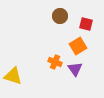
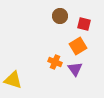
red square: moved 2 px left
yellow triangle: moved 4 px down
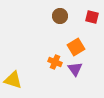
red square: moved 8 px right, 7 px up
orange square: moved 2 px left, 1 px down
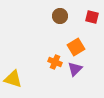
purple triangle: rotated 21 degrees clockwise
yellow triangle: moved 1 px up
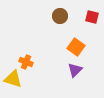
orange square: rotated 24 degrees counterclockwise
orange cross: moved 29 px left
purple triangle: moved 1 px down
